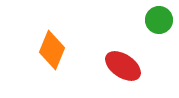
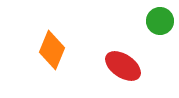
green circle: moved 1 px right, 1 px down
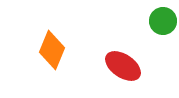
green circle: moved 3 px right
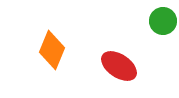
red ellipse: moved 4 px left
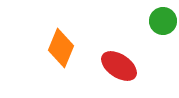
orange diamond: moved 9 px right, 2 px up
